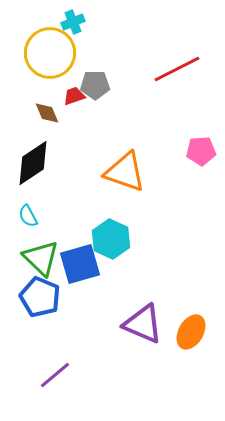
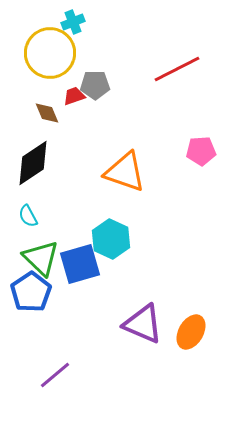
blue pentagon: moved 9 px left, 5 px up; rotated 15 degrees clockwise
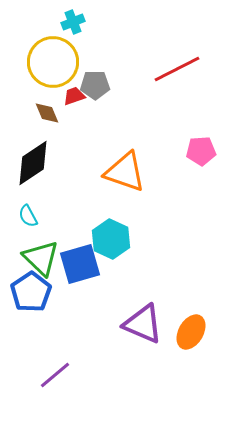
yellow circle: moved 3 px right, 9 px down
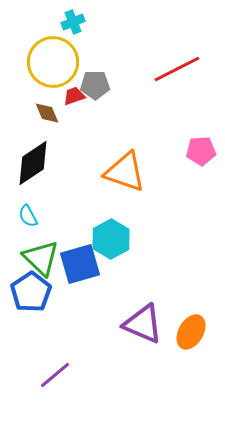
cyan hexagon: rotated 6 degrees clockwise
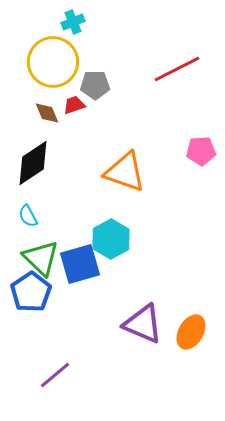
red trapezoid: moved 9 px down
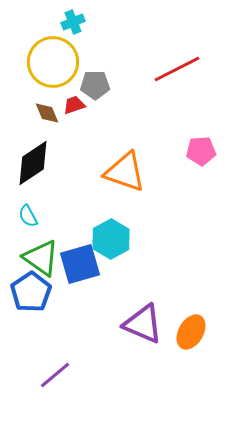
green triangle: rotated 9 degrees counterclockwise
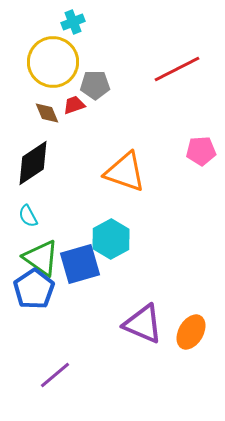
blue pentagon: moved 3 px right, 3 px up
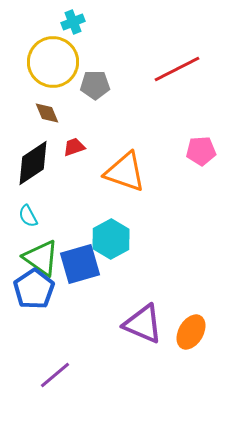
red trapezoid: moved 42 px down
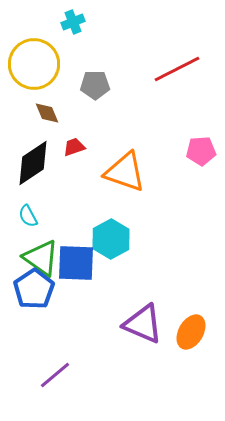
yellow circle: moved 19 px left, 2 px down
blue square: moved 4 px left, 1 px up; rotated 18 degrees clockwise
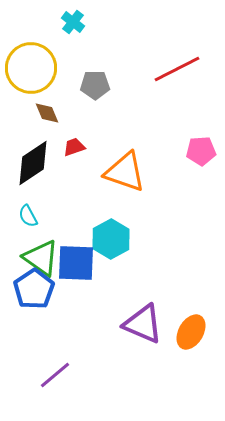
cyan cross: rotated 30 degrees counterclockwise
yellow circle: moved 3 px left, 4 px down
